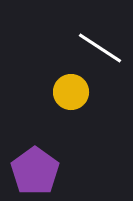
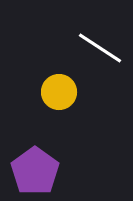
yellow circle: moved 12 px left
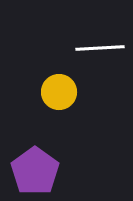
white line: rotated 36 degrees counterclockwise
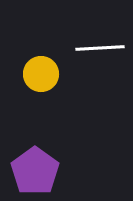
yellow circle: moved 18 px left, 18 px up
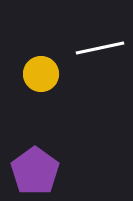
white line: rotated 9 degrees counterclockwise
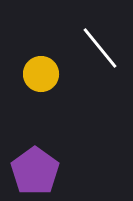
white line: rotated 63 degrees clockwise
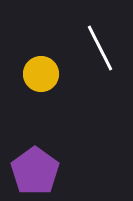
white line: rotated 12 degrees clockwise
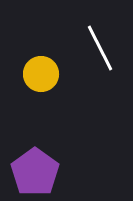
purple pentagon: moved 1 px down
